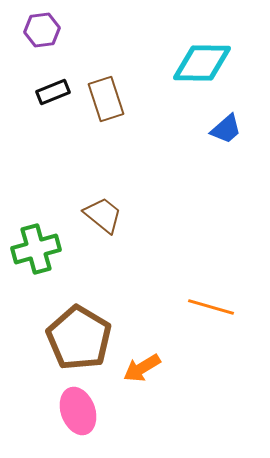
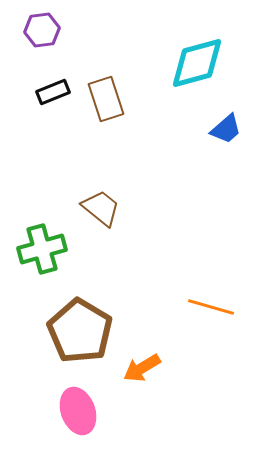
cyan diamond: moved 5 px left; rotated 16 degrees counterclockwise
brown trapezoid: moved 2 px left, 7 px up
green cross: moved 6 px right
brown pentagon: moved 1 px right, 7 px up
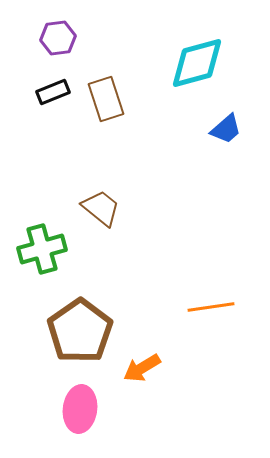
purple hexagon: moved 16 px right, 8 px down
orange line: rotated 24 degrees counterclockwise
brown pentagon: rotated 6 degrees clockwise
pink ellipse: moved 2 px right, 2 px up; rotated 27 degrees clockwise
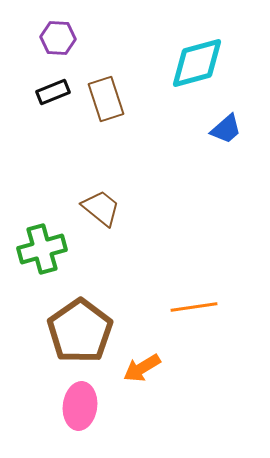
purple hexagon: rotated 12 degrees clockwise
orange line: moved 17 px left
pink ellipse: moved 3 px up
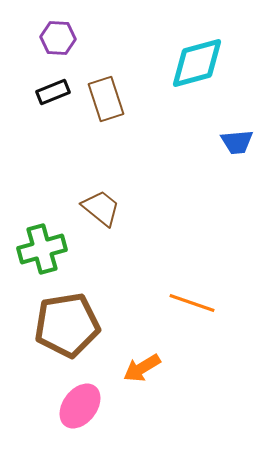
blue trapezoid: moved 11 px right, 13 px down; rotated 36 degrees clockwise
orange line: moved 2 px left, 4 px up; rotated 27 degrees clockwise
brown pentagon: moved 13 px left, 6 px up; rotated 26 degrees clockwise
pink ellipse: rotated 30 degrees clockwise
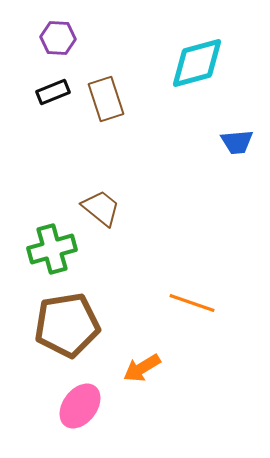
green cross: moved 10 px right
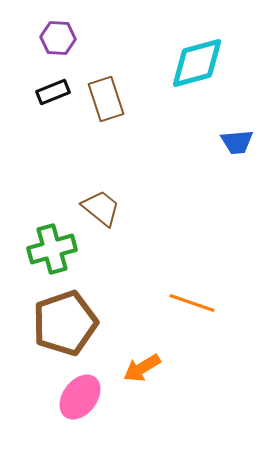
brown pentagon: moved 2 px left, 2 px up; rotated 10 degrees counterclockwise
pink ellipse: moved 9 px up
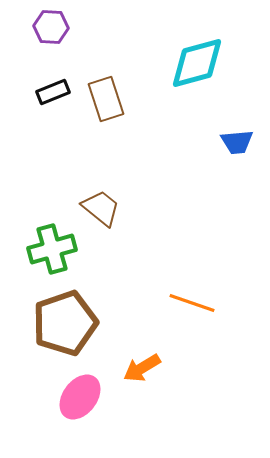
purple hexagon: moved 7 px left, 11 px up
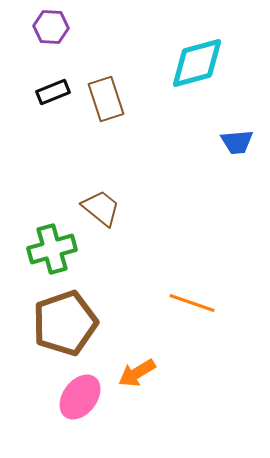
orange arrow: moved 5 px left, 5 px down
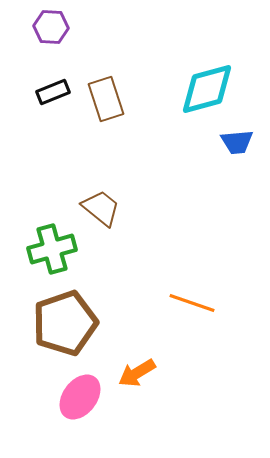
cyan diamond: moved 10 px right, 26 px down
